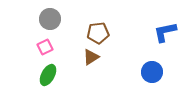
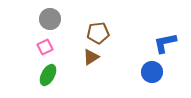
blue L-shape: moved 11 px down
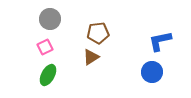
blue L-shape: moved 5 px left, 2 px up
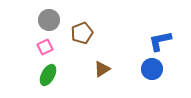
gray circle: moved 1 px left, 1 px down
brown pentagon: moved 16 px left; rotated 15 degrees counterclockwise
brown triangle: moved 11 px right, 12 px down
blue circle: moved 3 px up
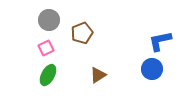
pink square: moved 1 px right, 1 px down
brown triangle: moved 4 px left, 6 px down
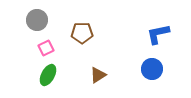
gray circle: moved 12 px left
brown pentagon: rotated 20 degrees clockwise
blue L-shape: moved 2 px left, 7 px up
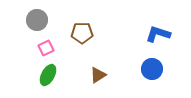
blue L-shape: rotated 30 degrees clockwise
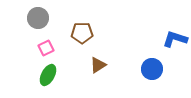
gray circle: moved 1 px right, 2 px up
blue L-shape: moved 17 px right, 5 px down
brown triangle: moved 10 px up
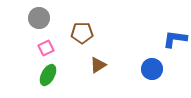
gray circle: moved 1 px right
blue L-shape: rotated 10 degrees counterclockwise
